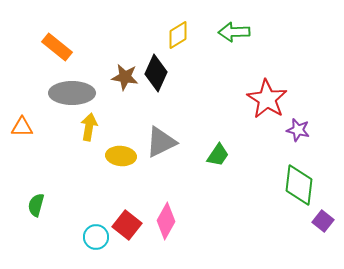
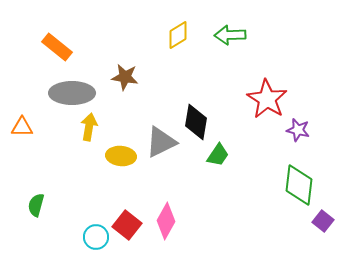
green arrow: moved 4 px left, 3 px down
black diamond: moved 40 px right, 49 px down; rotated 15 degrees counterclockwise
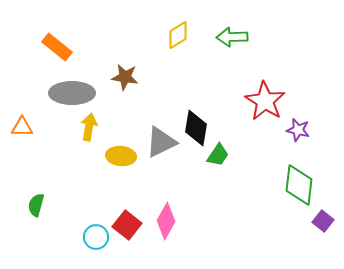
green arrow: moved 2 px right, 2 px down
red star: moved 2 px left, 2 px down
black diamond: moved 6 px down
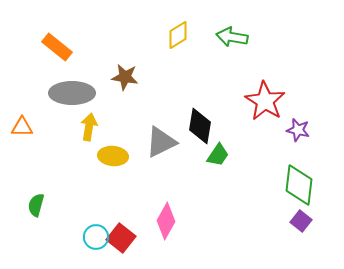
green arrow: rotated 12 degrees clockwise
black diamond: moved 4 px right, 2 px up
yellow ellipse: moved 8 px left
purple square: moved 22 px left
red square: moved 6 px left, 13 px down
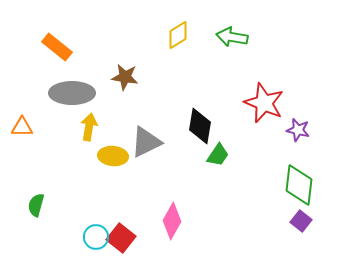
red star: moved 1 px left, 2 px down; rotated 9 degrees counterclockwise
gray triangle: moved 15 px left
pink diamond: moved 6 px right
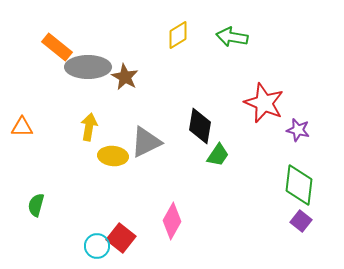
brown star: rotated 20 degrees clockwise
gray ellipse: moved 16 px right, 26 px up
cyan circle: moved 1 px right, 9 px down
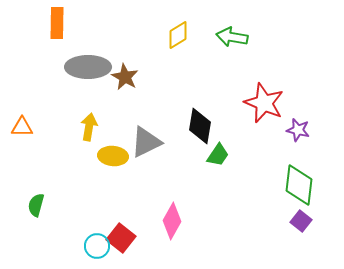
orange rectangle: moved 24 px up; rotated 52 degrees clockwise
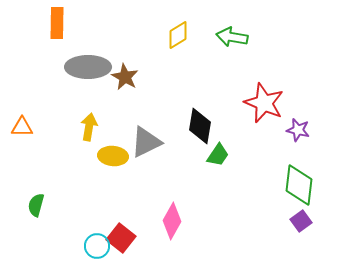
purple square: rotated 15 degrees clockwise
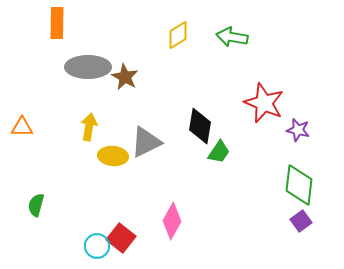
green trapezoid: moved 1 px right, 3 px up
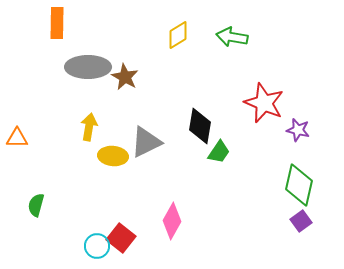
orange triangle: moved 5 px left, 11 px down
green diamond: rotated 6 degrees clockwise
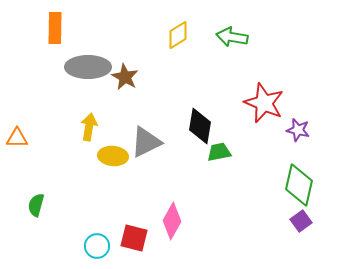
orange rectangle: moved 2 px left, 5 px down
green trapezoid: rotated 135 degrees counterclockwise
red square: moved 13 px right; rotated 24 degrees counterclockwise
